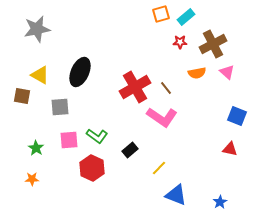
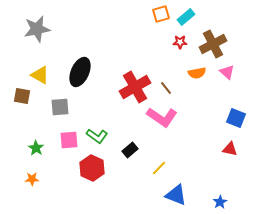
blue square: moved 1 px left, 2 px down
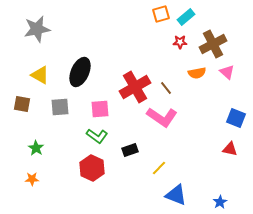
brown square: moved 8 px down
pink square: moved 31 px right, 31 px up
black rectangle: rotated 21 degrees clockwise
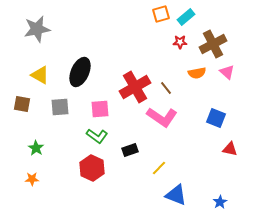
blue square: moved 20 px left
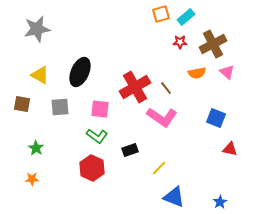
pink square: rotated 12 degrees clockwise
blue triangle: moved 2 px left, 2 px down
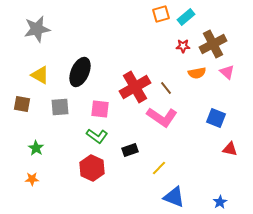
red star: moved 3 px right, 4 px down
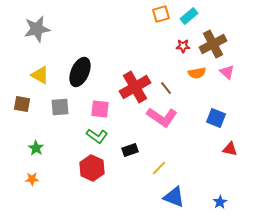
cyan rectangle: moved 3 px right, 1 px up
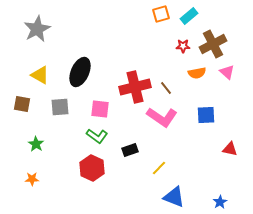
gray star: rotated 16 degrees counterclockwise
red cross: rotated 16 degrees clockwise
blue square: moved 10 px left, 3 px up; rotated 24 degrees counterclockwise
green star: moved 4 px up
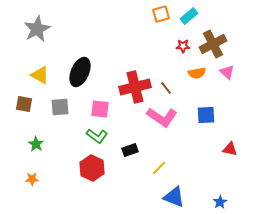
brown square: moved 2 px right
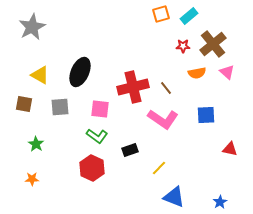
gray star: moved 5 px left, 2 px up
brown cross: rotated 12 degrees counterclockwise
red cross: moved 2 px left
pink L-shape: moved 1 px right, 2 px down
